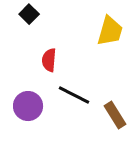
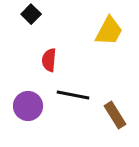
black square: moved 2 px right
yellow trapezoid: moved 1 px left; rotated 12 degrees clockwise
black line: moved 1 px left; rotated 16 degrees counterclockwise
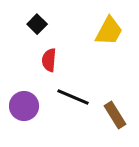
black square: moved 6 px right, 10 px down
black line: moved 2 px down; rotated 12 degrees clockwise
purple circle: moved 4 px left
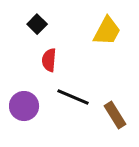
yellow trapezoid: moved 2 px left
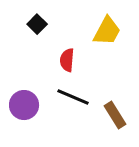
red semicircle: moved 18 px right
purple circle: moved 1 px up
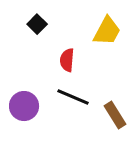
purple circle: moved 1 px down
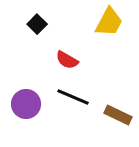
yellow trapezoid: moved 2 px right, 9 px up
red semicircle: rotated 65 degrees counterclockwise
purple circle: moved 2 px right, 2 px up
brown rectangle: moved 3 px right; rotated 32 degrees counterclockwise
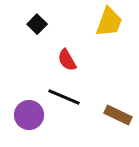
yellow trapezoid: rotated 8 degrees counterclockwise
red semicircle: rotated 30 degrees clockwise
black line: moved 9 px left
purple circle: moved 3 px right, 11 px down
